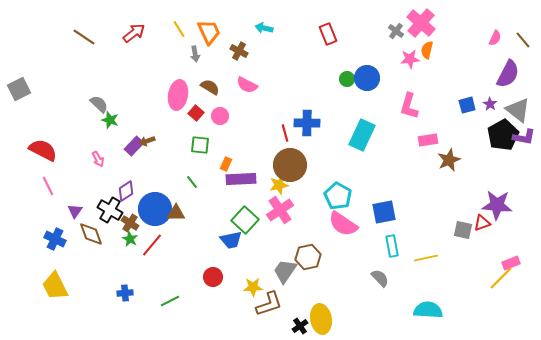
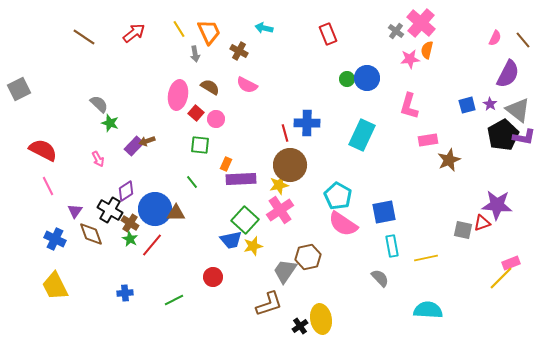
pink circle at (220, 116): moved 4 px left, 3 px down
green star at (110, 120): moved 3 px down
yellow star at (253, 287): moved 41 px up; rotated 12 degrees counterclockwise
green line at (170, 301): moved 4 px right, 1 px up
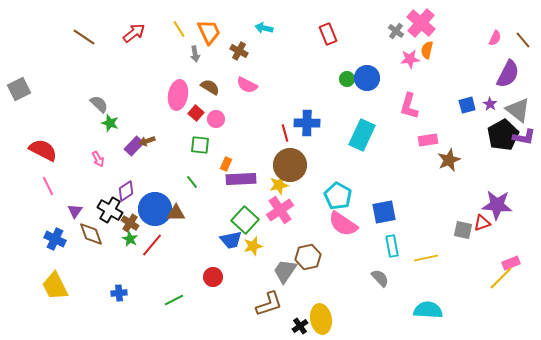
blue cross at (125, 293): moved 6 px left
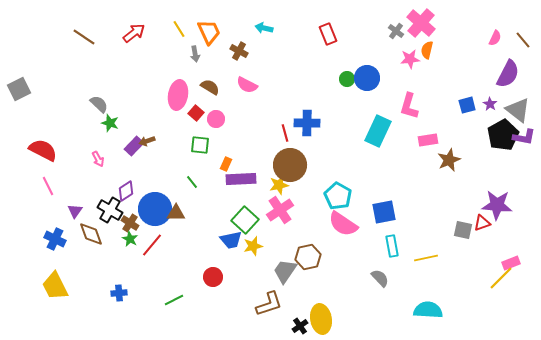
cyan rectangle at (362, 135): moved 16 px right, 4 px up
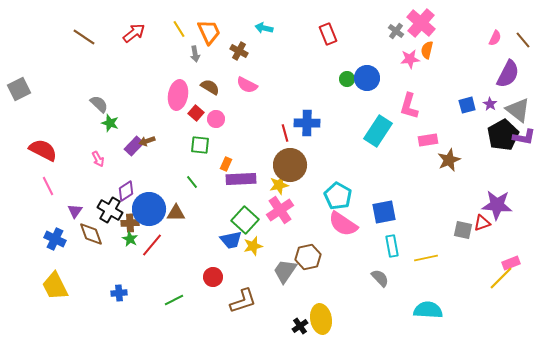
cyan rectangle at (378, 131): rotated 8 degrees clockwise
blue circle at (155, 209): moved 6 px left
brown cross at (130, 223): rotated 36 degrees counterclockwise
brown L-shape at (269, 304): moved 26 px left, 3 px up
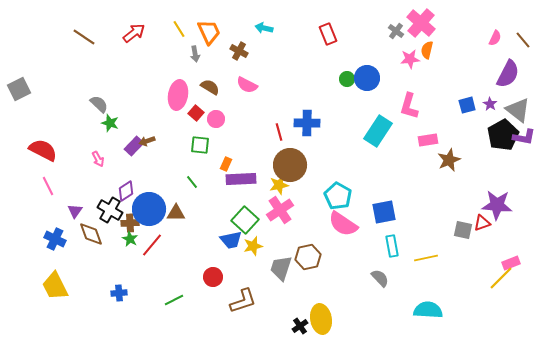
red line at (285, 133): moved 6 px left, 1 px up
gray trapezoid at (285, 271): moved 4 px left, 3 px up; rotated 16 degrees counterclockwise
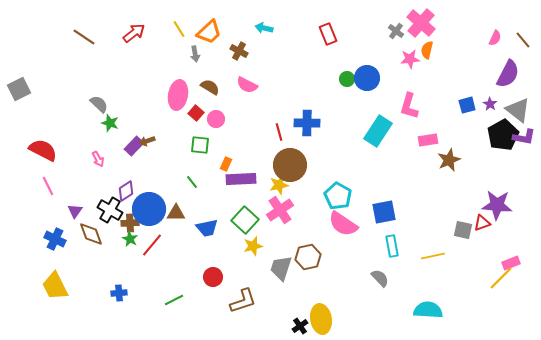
orange trapezoid at (209, 32): rotated 72 degrees clockwise
blue trapezoid at (231, 240): moved 24 px left, 12 px up
yellow line at (426, 258): moved 7 px right, 2 px up
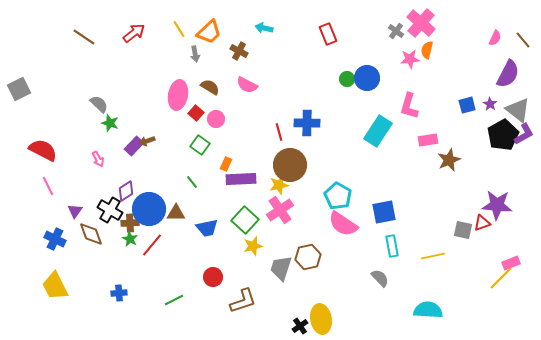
purple L-shape at (524, 137): moved 3 px up; rotated 40 degrees counterclockwise
green square at (200, 145): rotated 30 degrees clockwise
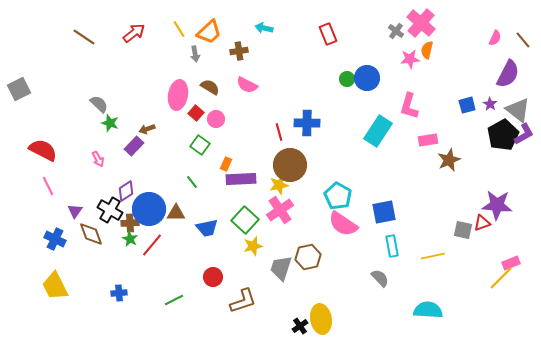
brown cross at (239, 51): rotated 36 degrees counterclockwise
brown arrow at (147, 141): moved 12 px up
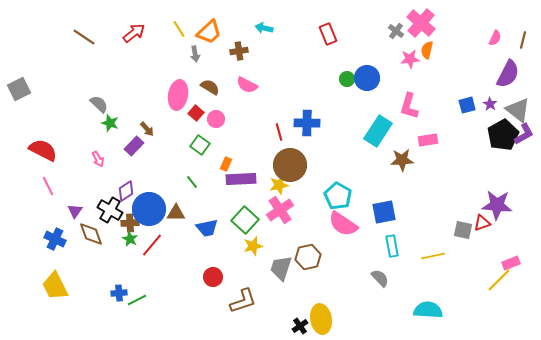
brown line at (523, 40): rotated 54 degrees clockwise
brown arrow at (147, 129): rotated 112 degrees counterclockwise
brown star at (449, 160): moved 47 px left; rotated 20 degrees clockwise
yellow line at (501, 278): moved 2 px left, 2 px down
green line at (174, 300): moved 37 px left
